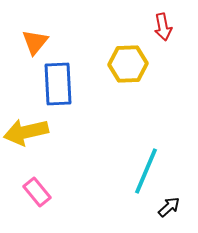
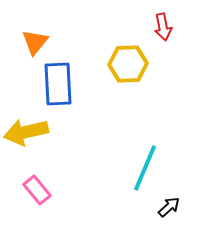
cyan line: moved 1 px left, 3 px up
pink rectangle: moved 2 px up
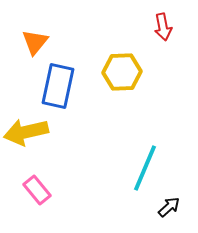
yellow hexagon: moved 6 px left, 8 px down
blue rectangle: moved 2 px down; rotated 15 degrees clockwise
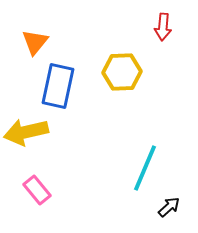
red arrow: rotated 16 degrees clockwise
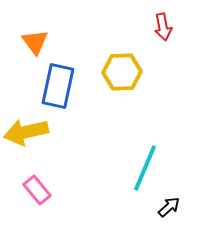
red arrow: rotated 16 degrees counterclockwise
orange triangle: rotated 16 degrees counterclockwise
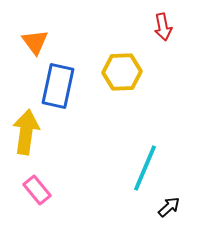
yellow arrow: rotated 111 degrees clockwise
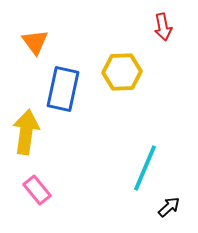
blue rectangle: moved 5 px right, 3 px down
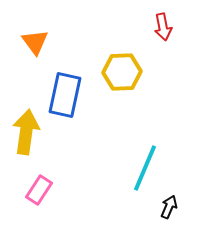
blue rectangle: moved 2 px right, 6 px down
pink rectangle: moved 2 px right; rotated 72 degrees clockwise
black arrow: rotated 25 degrees counterclockwise
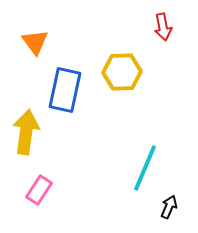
blue rectangle: moved 5 px up
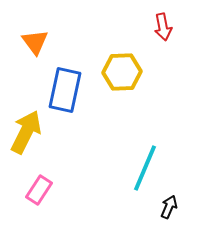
yellow arrow: rotated 18 degrees clockwise
